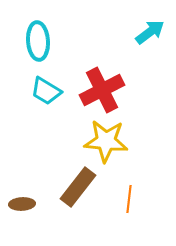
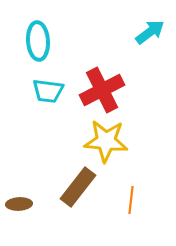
cyan trapezoid: moved 2 px right; rotated 24 degrees counterclockwise
orange line: moved 2 px right, 1 px down
brown ellipse: moved 3 px left
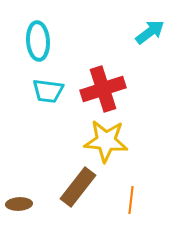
red cross: moved 1 px right, 1 px up; rotated 9 degrees clockwise
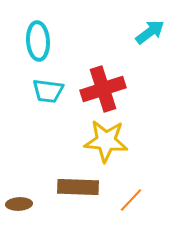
brown rectangle: rotated 54 degrees clockwise
orange line: rotated 36 degrees clockwise
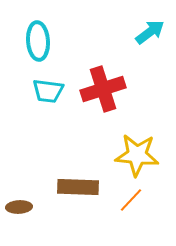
yellow star: moved 31 px right, 14 px down
brown ellipse: moved 3 px down
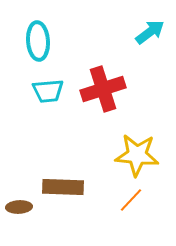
cyan trapezoid: rotated 12 degrees counterclockwise
brown rectangle: moved 15 px left
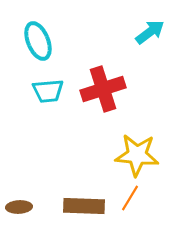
cyan ellipse: rotated 18 degrees counterclockwise
brown rectangle: moved 21 px right, 19 px down
orange line: moved 1 px left, 2 px up; rotated 12 degrees counterclockwise
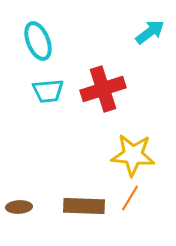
yellow star: moved 4 px left
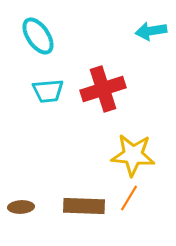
cyan arrow: moved 1 px right, 1 px up; rotated 152 degrees counterclockwise
cyan ellipse: moved 5 px up; rotated 12 degrees counterclockwise
orange line: moved 1 px left
brown ellipse: moved 2 px right
